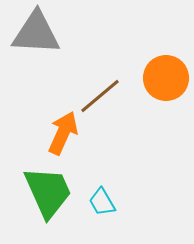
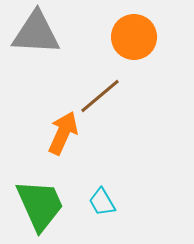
orange circle: moved 32 px left, 41 px up
green trapezoid: moved 8 px left, 13 px down
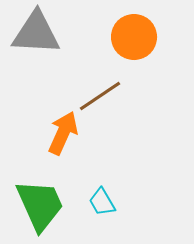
brown line: rotated 6 degrees clockwise
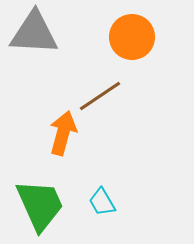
gray triangle: moved 2 px left
orange circle: moved 2 px left
orange arrow: rotated 9 degrees counterclockwise
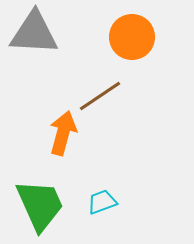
cyan trapezoid: rotated 100 degrees clockwise
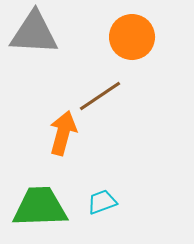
green trapezoid: moved 2 px down; rotated 68 degrees counterclockwise
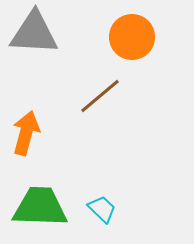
brown line: rotated 6 degrees counterclockwise
orange arrow: moved 37 px left
cyan trapezoid: moved 7 px down; rotated 64 degrees clockwise
green trapezoid: rotated 4 degrees clockwise
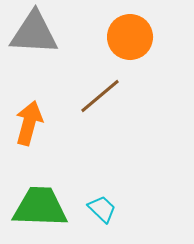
orange circle: moved 2 px left
orange arrow: moved 3 px right, 10 px up
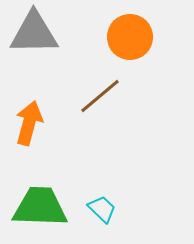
gray triangle: rotated 4 degrees counterclockwise
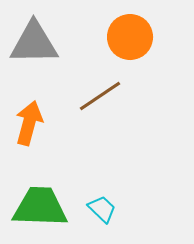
gray triangle: moved 10 px down
brown line: rotated 6 degrees clockwise
